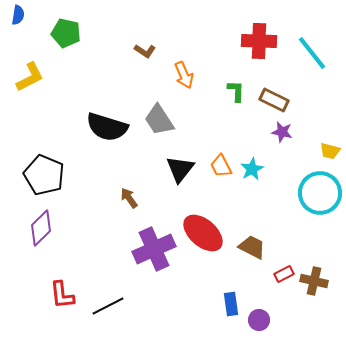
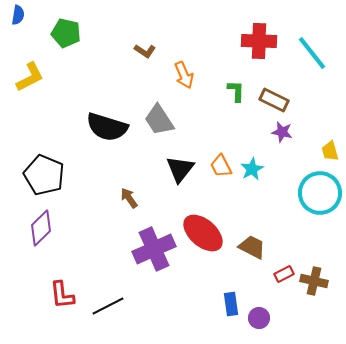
yellow trapezoid: rotated 60 degrees clockwise
purple circle: moved 2 px up
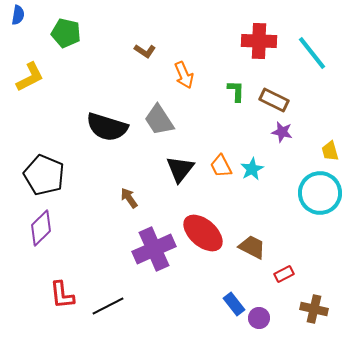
brown cross: moved 28 px down
blue rectangle: moved 3 px right; rotated 30 degrees counterclockwise
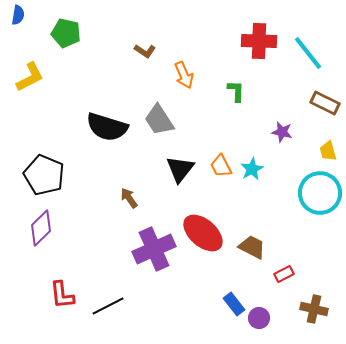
cyan line: moved 4 px left
brown rectangle: moved 51 px right, 3 px down
yellow trapezoid: moved 2 px left
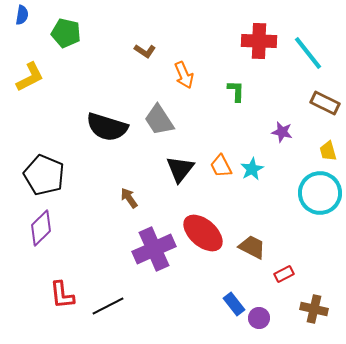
blue semicircle: moved 4 px right
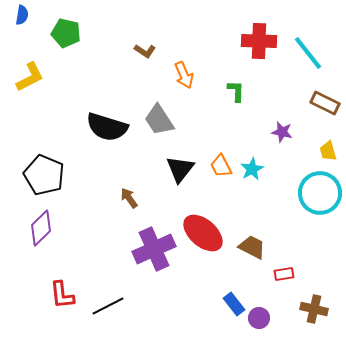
red rectangle: rotated 18 degrees clockwise
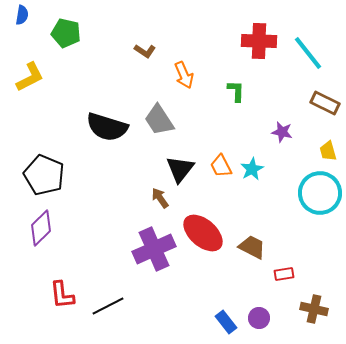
brown arrow: moved 31 px right
blue rectangle: moved 8 px left, 18 px down
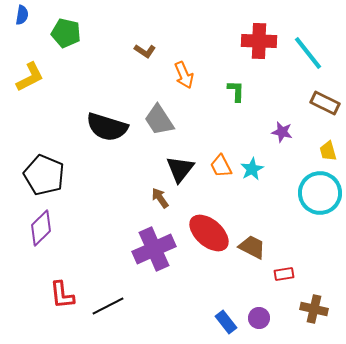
red ellipse: moved 6 px right
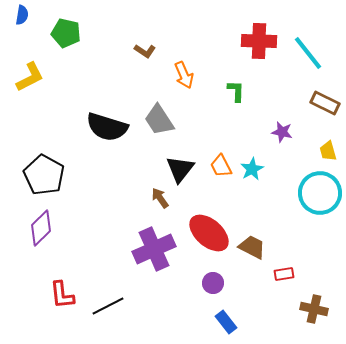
black pentagon: rotated 6 degrees clockwise
purple circle: moved 46 px left, 35 px up
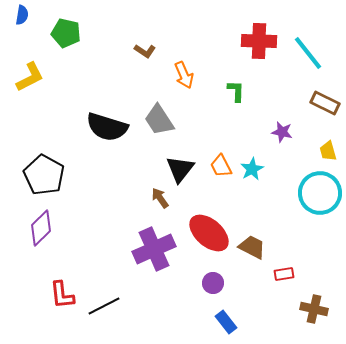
black line: moved 4 px left
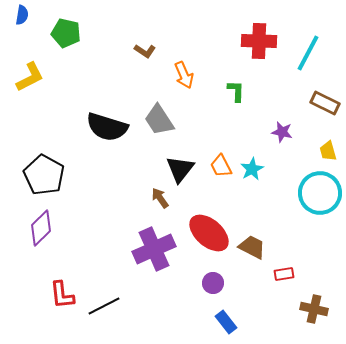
cyan line: rotated 66 degrees clockwise
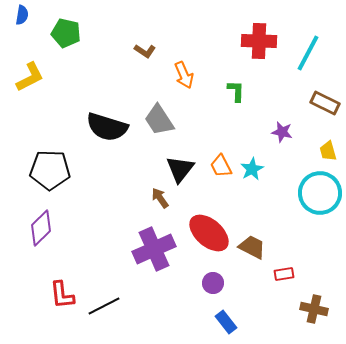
black pentagon: moved 6 px right, 5 px up; rotated 27 degrees counterclockwise
